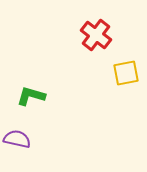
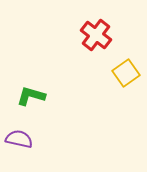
yellow square: rotated 24 degrees counterclockwise
purple semicircle: moved 2 px right
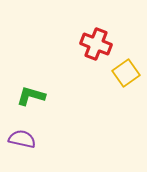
red cross: moved 9 px down; rotated 16 degrees counterclockwise
purple semicircle: moved 3 px right
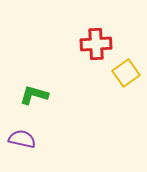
red cross: rotated 24 degrees counterclockwise
green L-shape: moved 3 px right, 1 px up
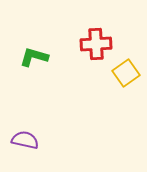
green L-shape: moved 38 px up
purple semicircle: moved 3 px right, 1 px down
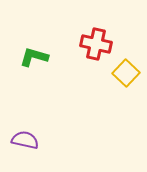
red cross: rotated 16 degrees clockwise
yellow square: rotated 12 degrees counterclockwise
